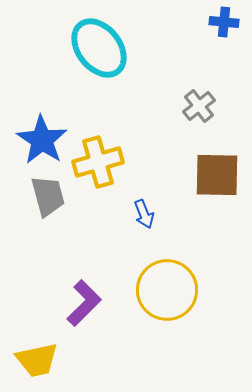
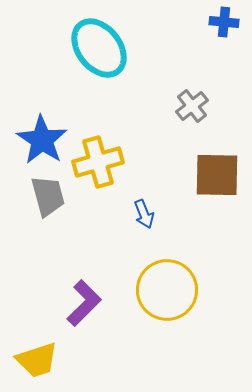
gray cross: moved 7 px left
yellow trapezoid: rotated 6 degrees counterclockwise
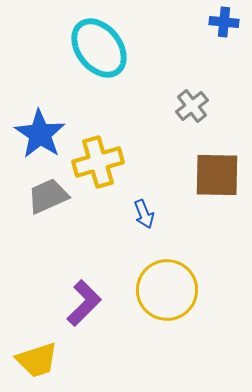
blue star: moved 2 px left, 6 px up
gray trapezoid: rotated 99 degrees counterclockwise
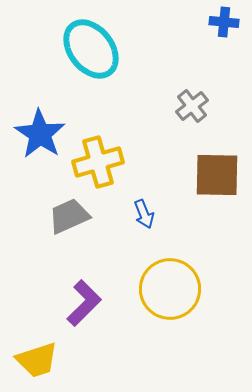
cyan ellipse: moved 8 px left, 1 px down
gray trapezoid: moved 21 px right, 20 px down
yellow circle: moved 3 px right, 1 px up
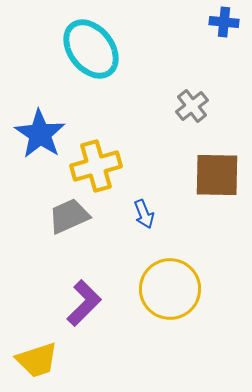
yellow cross: moved 2 px left, 4 px down
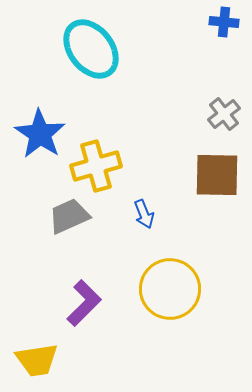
gray cross: moved 32 px right, 8 px down
yellow trapezoid: rotated 9 degrees clockwise
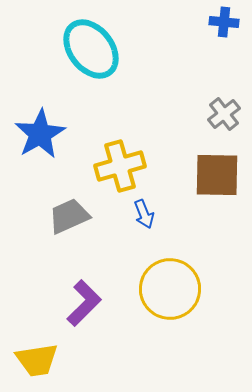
blue star: rotated 9 degrees clockwise
yellow cross: moved 24 px right
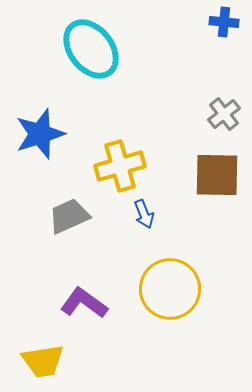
blue star: rotated 12 degrees clockwise
purple L-shape: rotated 99 degrees counterclockwise
yellow trapezoid: moved 6 px right, 1 px down
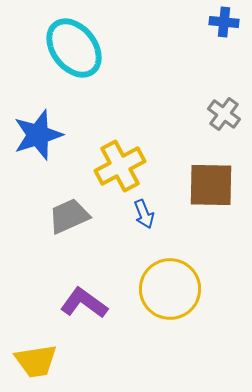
cyan ellipse: moved 17 px left, 1 px up
gray cross: rotated 16 degrees counterclockwise
blue star: moved 2 px left, 1 px down
yellow cross: rotated 12 degrees counterclockwise
brown square: moved 6 px left, 10 px down
yellow trapezoid: moved 7 px left
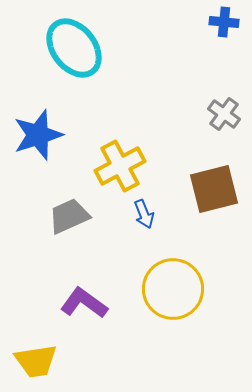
brown square: moved 3 px right, 4 px down; rotated 15 degrees counterclockwise
yellow circle: moved 3 px right
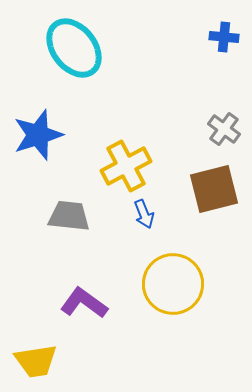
blue cross: moved 15 px down
gray cross: moved 15 px down
yellow cross: moved 6 px right
gray trapezoid: rotated 30 degrees clockwise
yellow circle: moved 5 px up
